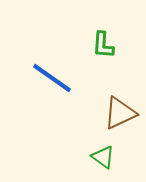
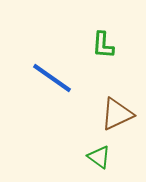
brown triangle: moved 3 px left, 1 px down
green triangle: moved 4 px left
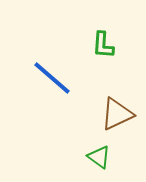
blue line: rotated 6 degrees clockwise
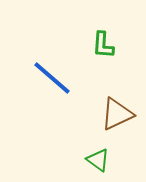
green triangle: moved 1 px left, 3 px down
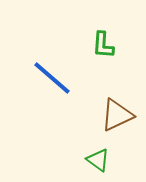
brown triangle: moved 1 px down
